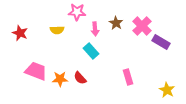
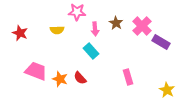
orange star: rotated 21 degrees clockwise
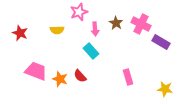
pink star: moved 2 px right; rotated 24 degrees counterclockwise
pink cross: moved 1 px left, 2 px up; rotated 18 degrees counterclockwise
red semicircle: moved 2 px up
yellow star: moved 2 px left, 1 px up; rotated 21 degrees counterclockwise
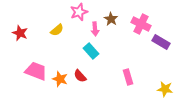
brown star: moved 5 px left, 4 px up
yellow semicircle: rotated 40 degrees counterclockwise
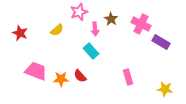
orange star: moved 1 px right; rotated 21 degrees counterclockwise
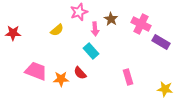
red star: moved 7 px left; rotated 21 degrees counterclockwise
red semicircle: moved 3 px up
